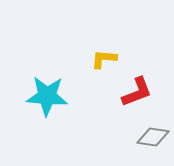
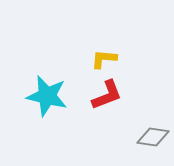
red L-shape: moved 30 px left, 3 px down
cyan star: rotated 9 degrees clockwise
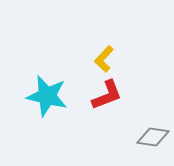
yellow L-shape: rotated 52 degrees counterclockwise
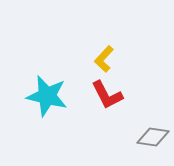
red L-shape: rotated 84 degrees clockwise
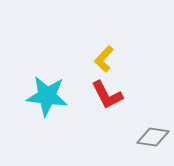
cyan star: rotated 6 degrees counterclockwise
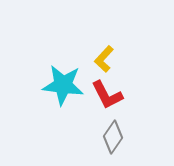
cyan star: moved 16 px right, 11 px up
gray diamond: moved 40 px left; rotated 64 degrees counterclockwise
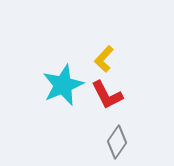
cyan star: rotated 30 degrees counterclockwise
gray diamond: moved 4 px right, 5 px down
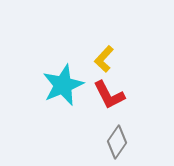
red L-shape: moved 2 px right
